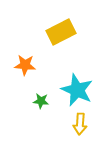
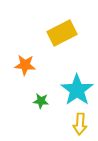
yellow rectangle: moved 1 px right, 1 px down
cyan star: rotated 12 degrees clockwise
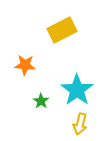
yellow rectangle: moved 3 px up
green star: rotated 28 degrees clockwise
yellow arrow: rotated 10 degrees clockwise
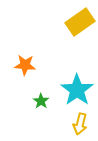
yellow rectangle: moved 18 px right, 8 px up; rotated 8 degrees counterclockwise
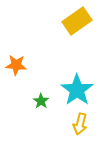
yellow rectangle: moved 3 px left, 1 px up
orange star: moved 9 px left
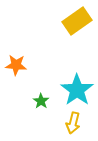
yellow arrow: moved 7 px left, 1 px up
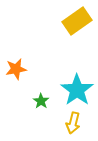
orange star: moved 4 px down; rotated 15 degrees counterclockwise
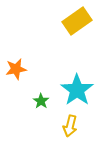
yellow arrow: moved 3 px left, 3 px down
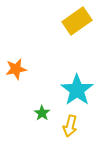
green star: moved 1 px right, 12 px down
